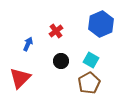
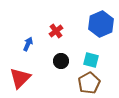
cyan square: rotated 14 degrees counterclockwise
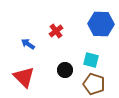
blue hexagon: rotated 25 degrees clockwise
blue arrow: rotated 80 degrees counterclockwise
black circle: moved 4 px right, 9 px down
red triangle: moved 4 px right, 1 px up; rotated 30 degrees counterclockwise
brown pentagon: moved 5 px right, 1 px down; rotated 25 degrees counterclockwise
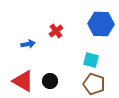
blue arrow: rotated 136 degrees clockwise
black circle: moved 15 px left, 11 px down
red triangle: moved 1 px left, 4 px down; rotated 15 degrees counterclockwise
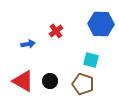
brown pentagon: moved 11 px left
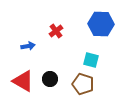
blue arrow: moved 2 px down
black circle: moved 2 px up
